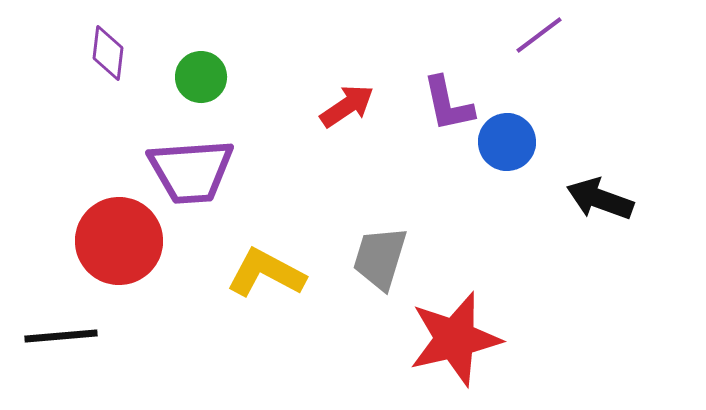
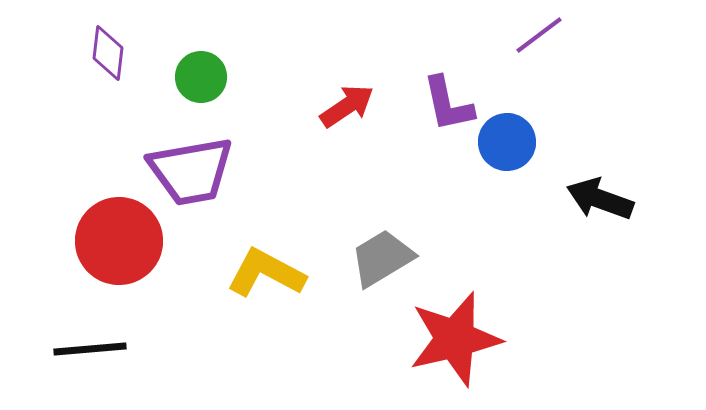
purple trapezoid: rotated 6 degrees counterclockwise
gray trapezoid: moved 2 px right; rotated 42 degrees clockwise
black line: moved 29 px right, 13 px down
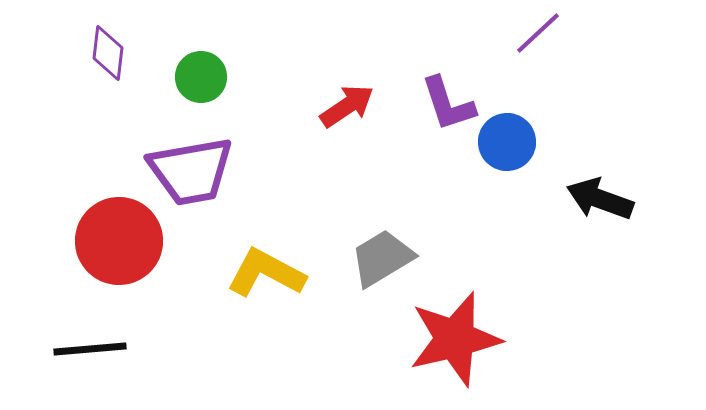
purple line: moved 1 px left, 2 px up; rotated 6 degrees counterclockwise
purple L-shape: rotated 6 degrees counterclockwise
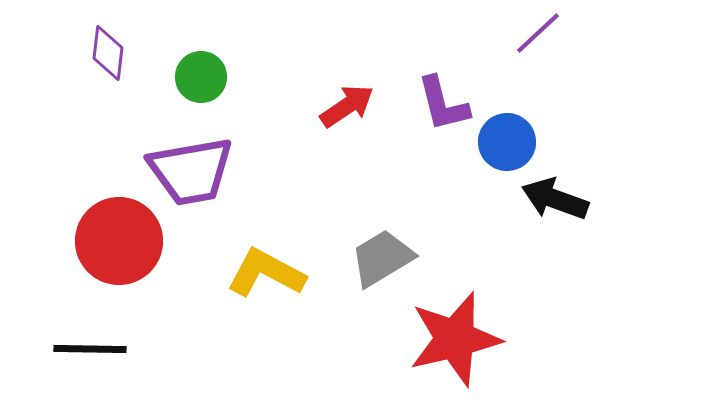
purple L-shape: moved 5 px left; rotated 4 degrees clockwise
black arrow: moved 45 px left
black line: rotated 6 degrees clockwise
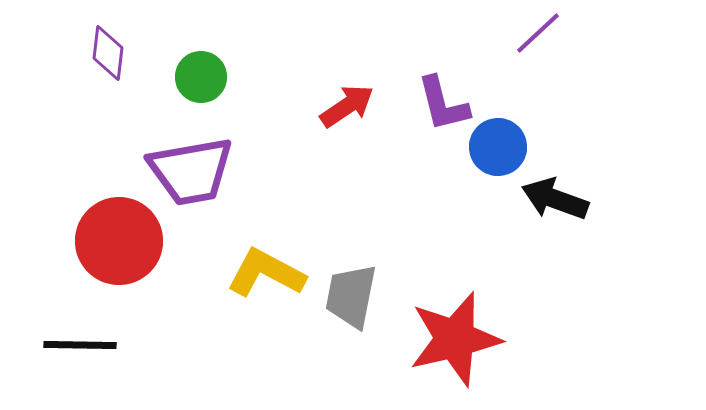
blue circle: moved 9 px left, 5 px down
gray trapezoid: moved 31 px left, 38 px down; rotated 48 degrees counterclockwise
black line: moved 10 px left, 4 px up
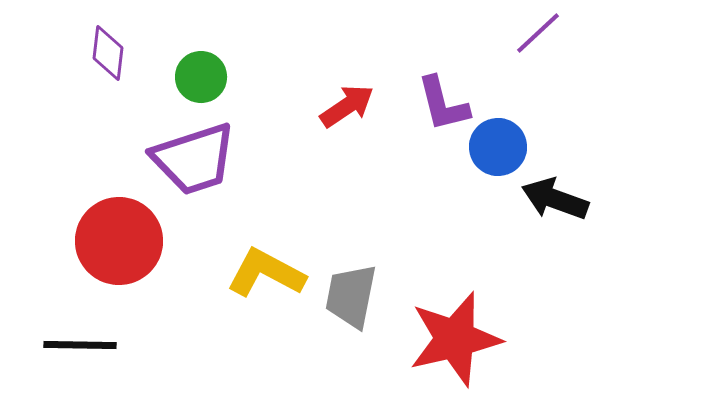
purple trapezoid: moved 3 px right, 12 px up; rotated 8 degrees counterclockwise
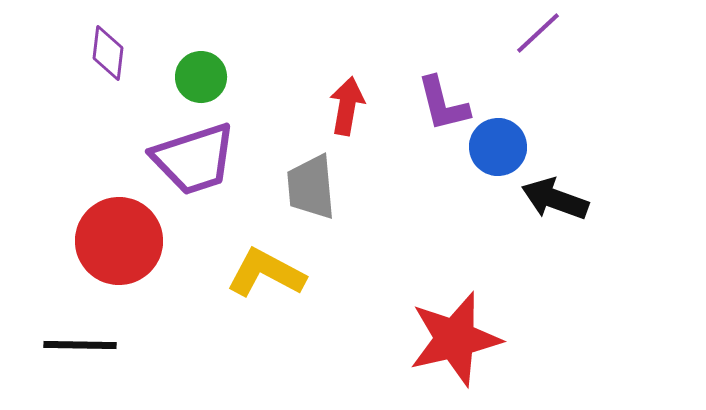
red arrow: rotated 46 degrees counterclockwise
gray trapezoid: moved 40 px left, 109 px up; rotated 16 degrees counterclockwise
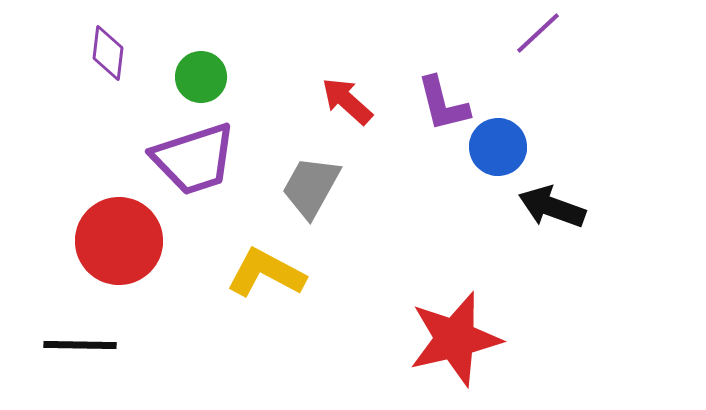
red arrow: moved 5 px up; rotated 58 degrees counterclockwise
gray trapezoid: rotated 34 degrees clockwise
black arrow: moved 3 px left, 8 px down
